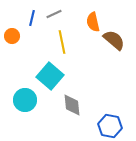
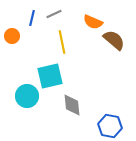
orange semicircle: rotated 54 degrees counterclockwise
cyan square: rotated 36 degrees clockwise
cyan circle: moved 2 px right, 4 px up
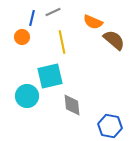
gray line: moved 1 px left, 2 px up
orange circle: moved 10 px right, 1 px down
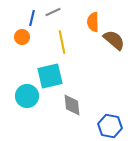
orange semicircle: rotated 66 degrees clockwise
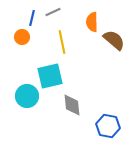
orange semicircle: moved 1 px left
blue hexagon: moved 2 px left
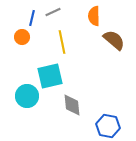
orange semicircle: moved 2 px right, 6 px up
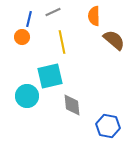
blue line: moved 3 px left, 1 px down
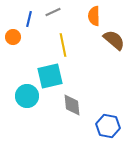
orange circle: moved 9 px left
yellow line: moved 1 px right, 3 px down
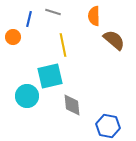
gray line: rotated 42 degrees clockwise
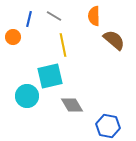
gray line: moved 1 px right, 4 px down; rotated 14 degrees clockwise
gray diamond: rotated 25 degrees counterclockwise
